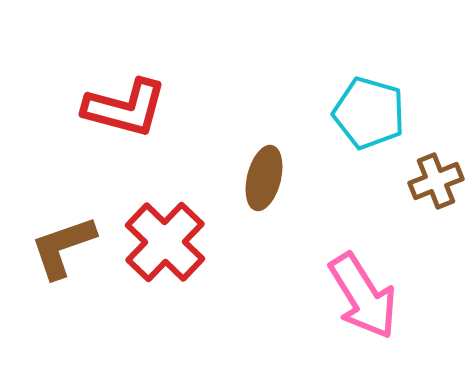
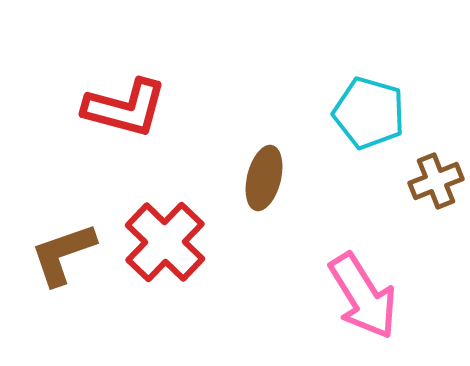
brown L-shape: moved 7 px down
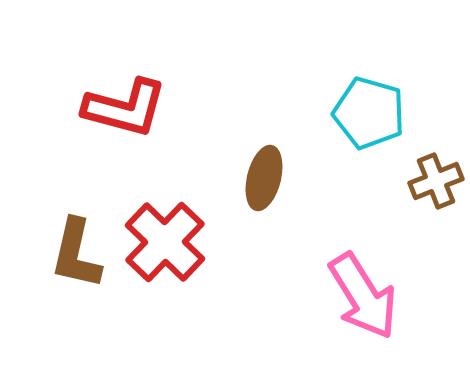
brown L-shape: moved 13 px right; rotated 58 degrees counterclockwise
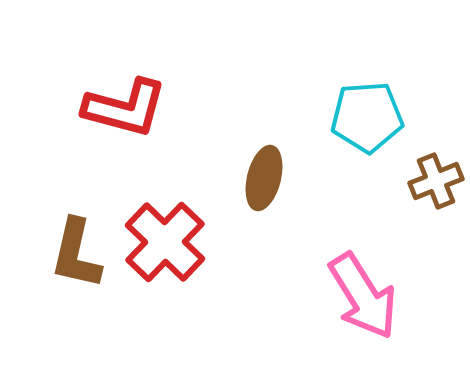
cyan pentagon: moved 2 px left, 4 px down; rotated 20 degrees counterclockwise
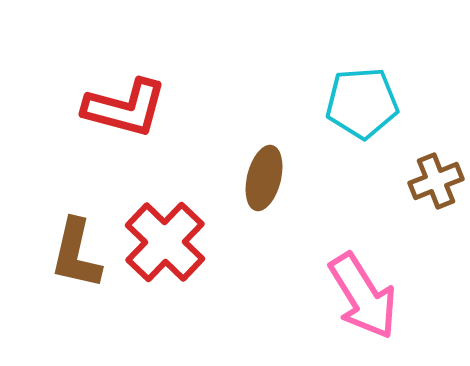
cyan pentagon: moved 5 px left, 14 px up
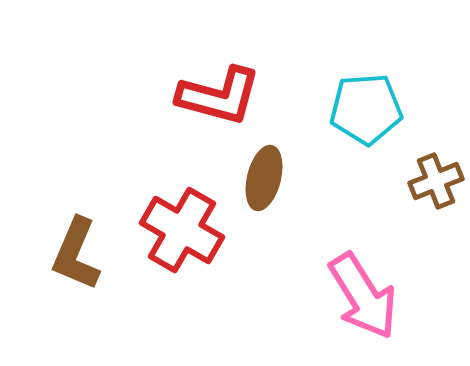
cyan pentagon: moved 4 px right, 6 px down
red L-shape: moved 94 px right, 12 px up
red cross: moved 17 px right, 12 px up; rotated 14 degrees counterclockwise
brown L-shape: rotated 10 degrees clockwise
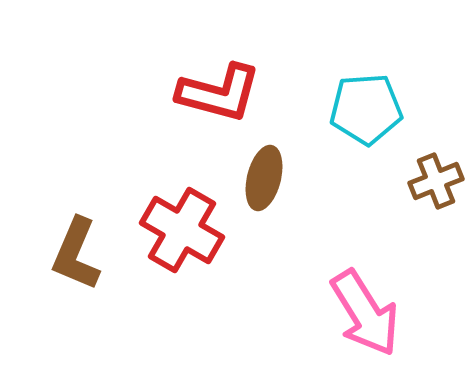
red L-shape: moved 3 px up
pink arrow: moved 2 px right, 17 px down
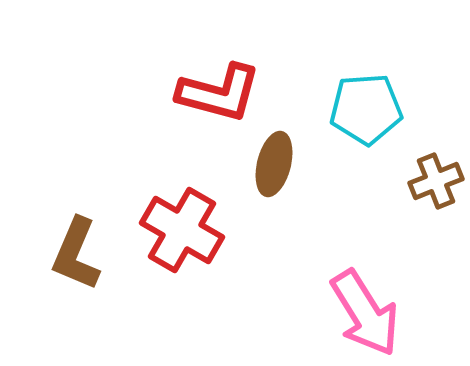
brown ellipse: moved 10 px right, 14 px up
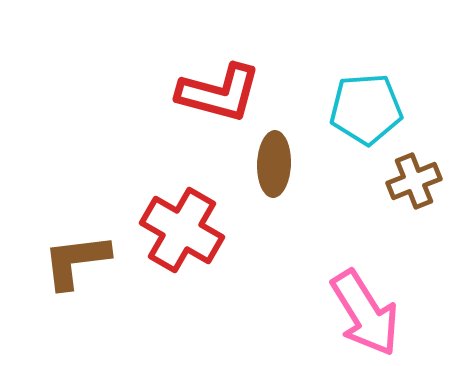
brown ellipse: rotated 12 degrees counterclockwise
brown cross: moved 22 px left
brown L-shape: moved 7 px down; rotated 60 degrees clockwise
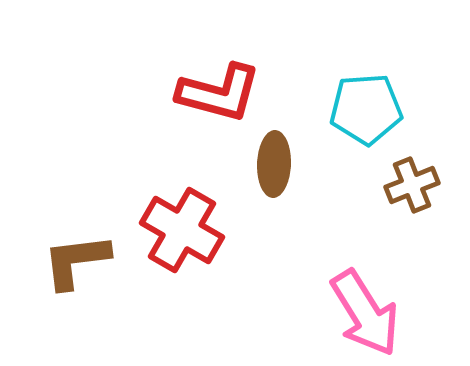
brown cross: moved 2 px left, 4 px down
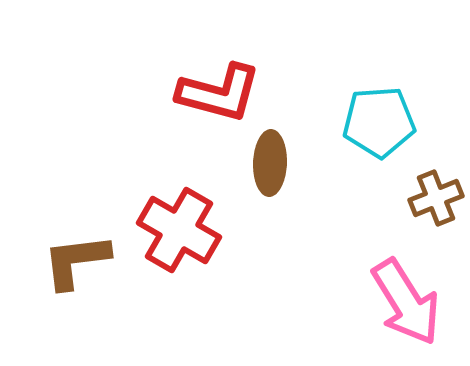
cyan pentagon: moved 13 px right, 13 px down
brown ellipse: moved 4 px left, 1 px up
brown cross: moved 24 px right, 13 px down
red cross: moved 3 px left
pink arrow: moved 41 px right, 11 px up
